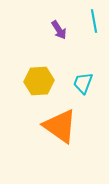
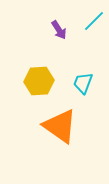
cyan line: rotated 55 degrees clockwise
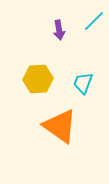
purple arrow: rotated 24 degrees clockwise
yellow hexagon: moved 1 px left, 2 px up
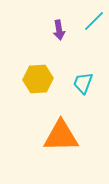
orange triangle: moved 1 px right, 10 px down; rotated 36 degrees counterclockwise
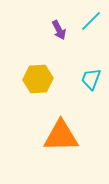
cyan line: moved 3 px left
purple arrow: rotated 18 degrees counterclockwise
cyan trapezoid: moved 8 px right, 4 px up
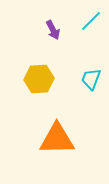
purple arrow: moved 6 px left
yellow hexagon: moved 1 px right
orange triangle: moved 4 px left, 3 px down
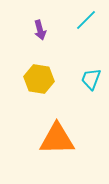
cyan line: moved 5 px left, 1 px up
purple arrow: moved 13 px left; rotated 12 degrees clockwise
yellow hexagon: rotated 12 degrees clockwise
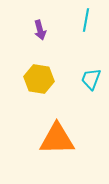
cyan line: rotated 35 degrees counterclockwise
